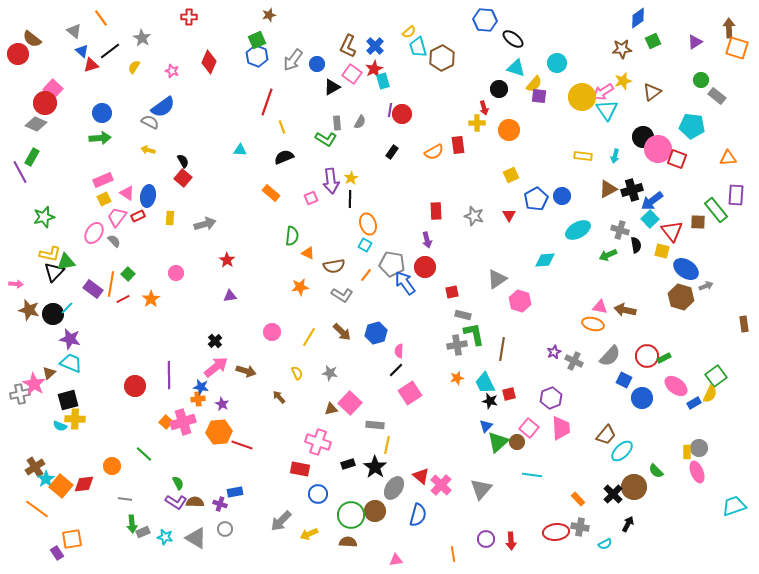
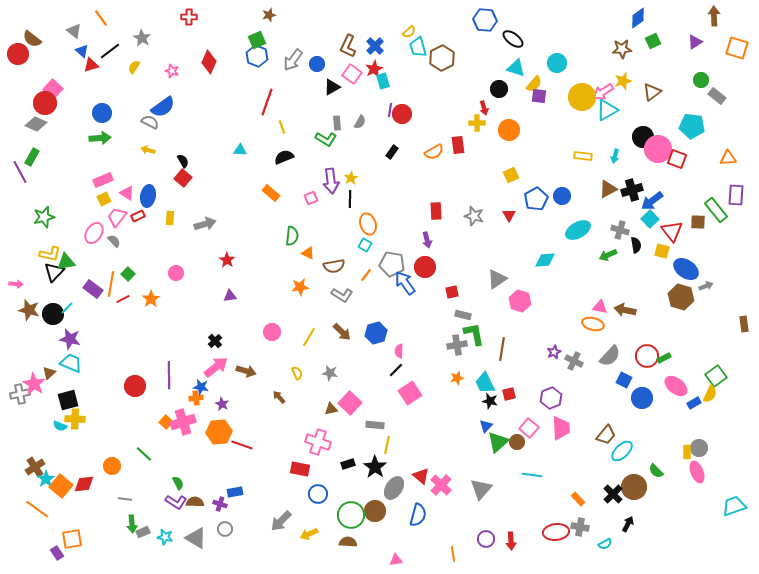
brown arrow at (729, 28): moved 15 px left, 12 px up
cyan triangle at (607, 110): rotated 35 degrees clockwise
orange cross at (198, 399): moved 2 px left, 1 px up
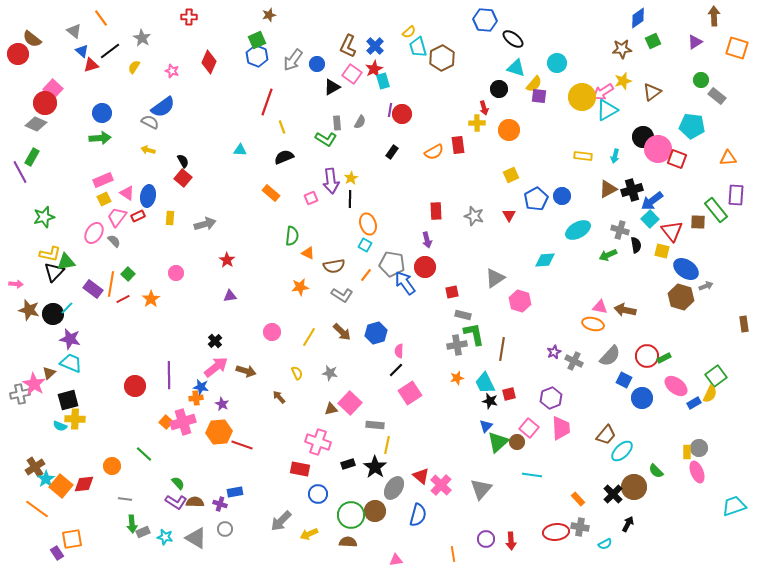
gray triangle at (497, 279): moved 2 px left, 1 px up
green semicircle at (178, 483): rotated 16 degrees counterclockwise
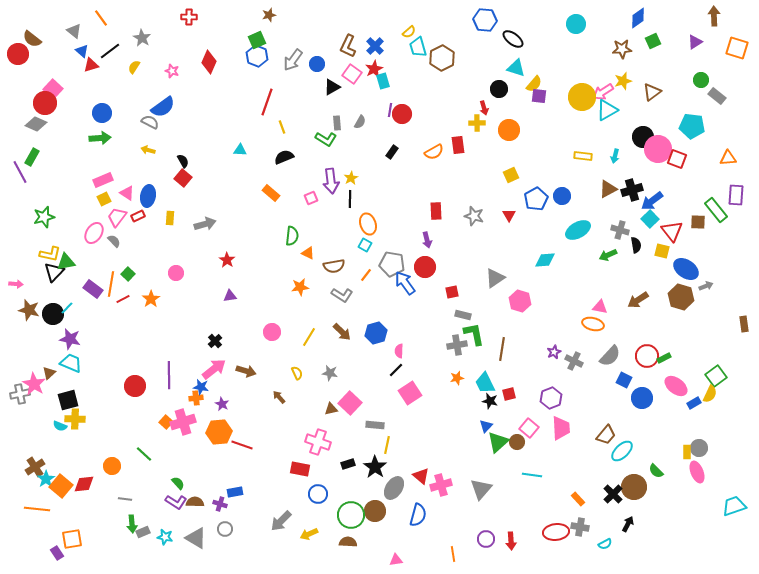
cyan circle at (557, 63): moved 19 px right, 39 px up
brown arrow at (625, 310): moved 13 px right, 10 px up; rotated 45 degrees counterclockwise
pink arrow at (216, 367): moved 2 px left, 2 px down
pink cross at (441, 485): rotated 30 degrees clockwise
orange line at (37, 509): rotated 30 degrees counterclockwise
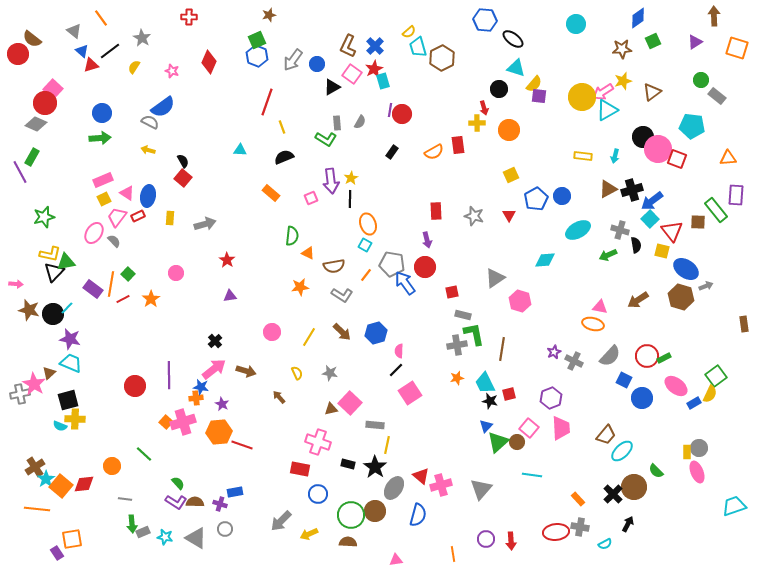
black rectangle at (348, 464): rotated 32 degrees clockwise
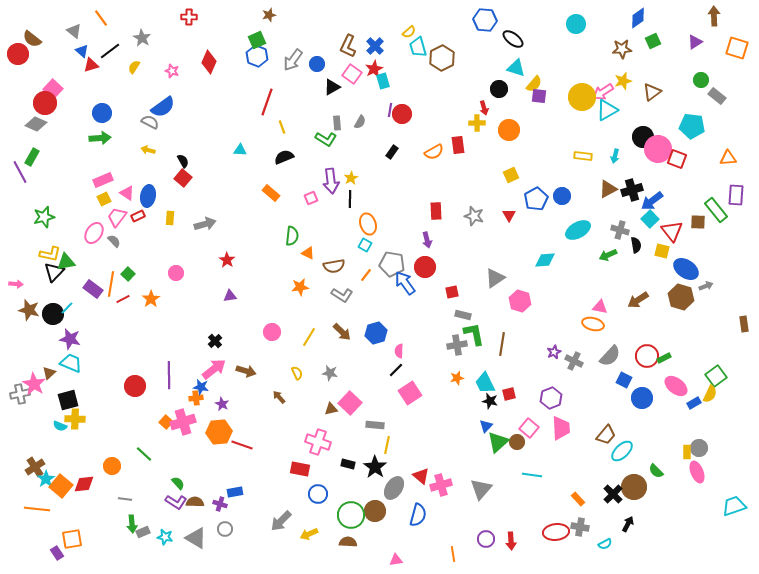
brown line at (502, 349): moved 5 px up
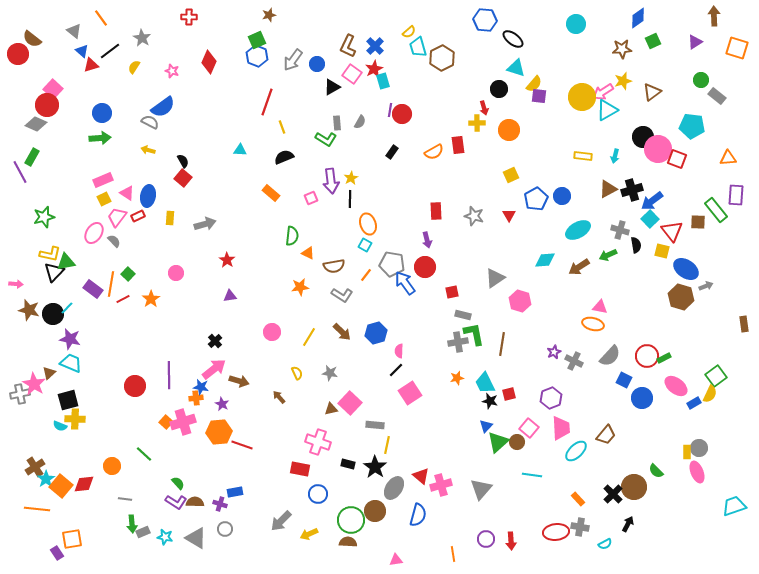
red circle at (45, 103): moved 2 px right, 2 px down
brown arrow at (638, 300): moved 59 px left, 33 px up
gray cross at (457, 345): moved 1 px right, 3 px up
brown arrow at (246, 371): moved 7 px left, 10 px down
cyan ellipse at (622, 451): moved 46 px left
green circle at (351, 515): moved 5 px down
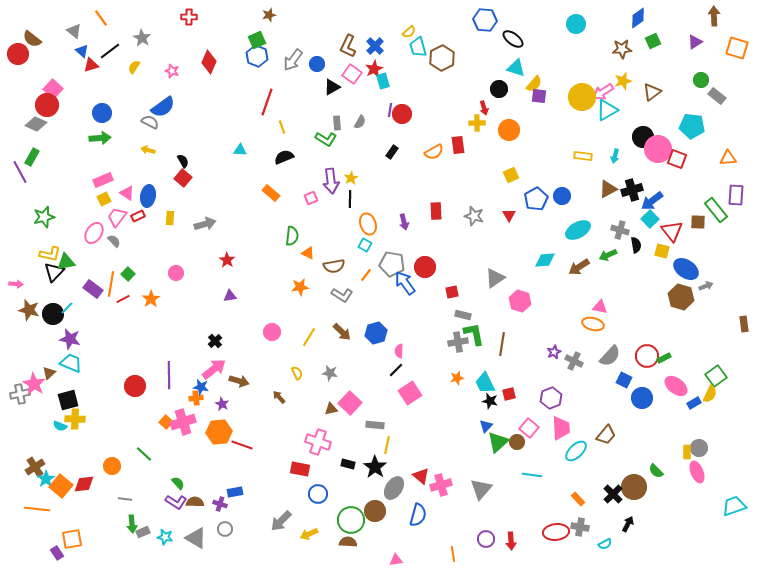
purple arrow at (427, 240): moved 23 px left, 18 px up
